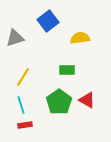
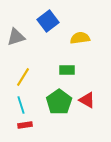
gray triangle: moved 1 px right, 1 px up
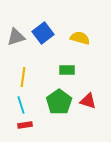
blue square: moved 5 px left, 12 px down
yellow semicircle: rotated 24 degrees clockwise
yellow line: rotated 24 degrees counterclockwise
red triangle: moved 1 px right, 1 px down; rotated 12 degrees counterclockwise
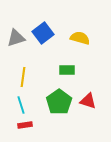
gray triangle: moved 1 px down
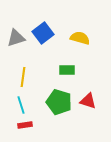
green pentagon: rotated 20 degrees counterclockwise
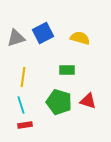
blue square: rotated 10 degrees clockwise
